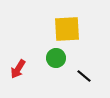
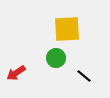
red arrow: moved 2 px left, 4 px down; rotated 24 degrees clockwise
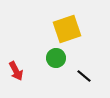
yellow square: rotated 16 degrees counterclockwise
red arrow: moved 2 px up; rotated 84 degrees counterclockwise
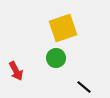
yellow square: moved 4 px left, 1 px up
black line: moved 11 px down
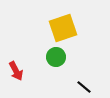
green circle: moved 1 px up
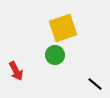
green circle: moved 1 px left, 2 px up
black line: moved 11 px right, 3 px up
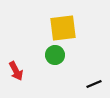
yellow square: rotated 12 degrees clockwise
black line: moved 1 px left; rotated 63 degrees counterclockwise
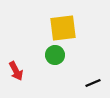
black line: moved 1 px left, 1 px up
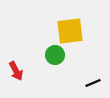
yellow square: moved 7 px right, 3 px down
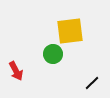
green circle: moved 2 px left, 1 px up
black line: moved 1 px left; rotated 21 degrees counterclockwise
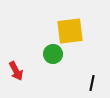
black line: rotated 35 degrees counterclockwise
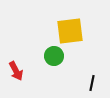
green circle: moved 1 px right, 2 px down
